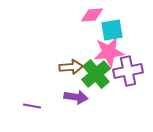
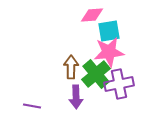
cyan square: moved 3 px left, 1 px down
brown arrow: rotated 85 degrees counterclockwise
purple cross: moved 9 px left, 13 px down
purple arrow: rotated 80 degrees clockwise
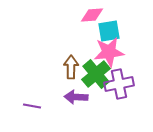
purple arrow: rotated 95 degrees clockwise
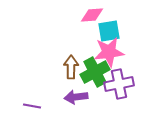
green cross: moved 1 px left, 2 px up; rotated 12 degrees clockwise
purple arrow: rotated 10 degrees counterclockwise
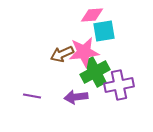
cyan square: moved 5 px left
pink star: moved 25 px left
brown arrow: moved 9 px left, 13 px up; rotated 115 degrees counterclockwise
purple cross: moved 1 px down
purple line: moved 10 px up
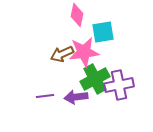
pink diamond: moved 15 px left; rotated 75 degrees counterclockwise
cyan square: moved 1 px left, 1 px down
green cross: moved 7 px down
purple line: moved 13 px right; rotated 18 degrees counterclockwise
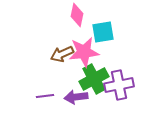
green cross: moved 1 px left
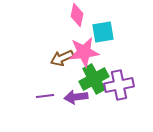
brown arrow: moved 4 px down
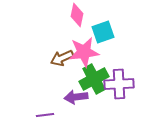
cyan square: rotated 10 degrees counterclockwise
purple cross: moved 1 px up; rotated 8 degrees clockwise
purple line: moved 19 px down
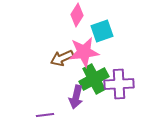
pink diamond: rotated 20 degrees clockwise
cyan square: moved 1 px left, 1 px up
purple arrow: rotated 70 degrees counterclockwise
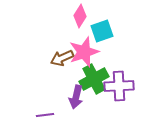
pink diamond: moved 3 px right, 1 px down
pink star: rotated 12 degrees counterclockwise
purple cross: moved 2 px down
